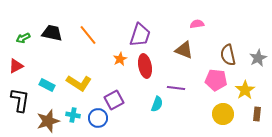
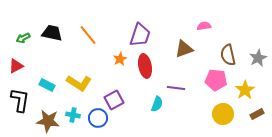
pink semicircle: moved 7 px right, 2 px down
brown triangle: moved 1 px up; rotated 42 degrees counterclockwise
brown rectangle: rotated 56 degrees clockwise
brown star: rotated 25 degrees clockwise
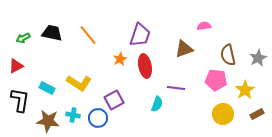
cyan rectangle: moved 3 px down
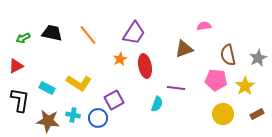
purple trapezoid: moved 6 px left, 2 px up; rotated 15 degrees clockwise
yellow star: moved 4 px up
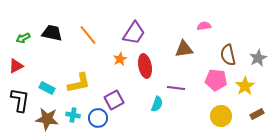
brown triangle: rotated 12 degrees clockwise
yellow L-shape: rotated 45 degrees counterclockwise
yellow circle: moved 2 px left, 2 px down
brown star: moved 1 px left, 2 px up
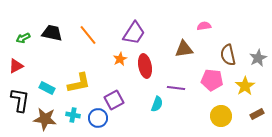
pink pentagon: moved 4 px left
brown star: moved 2 px left
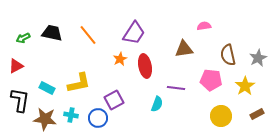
pink pentagon: moved 1 px left
cyan cross: moved 2 px left
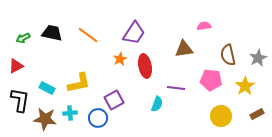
orange line: rotated 15 degrees counterclockwise
cyan cross: moved 1 px left, 2 px up; rotated 16 degrees counterclockwise
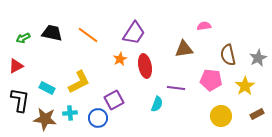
yellow L-shape: moved 1 px up; rotated 15 degrees counterclockwise
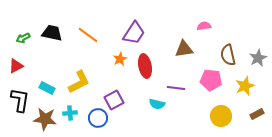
yellow star: rotated 12 degrees clockwise
cyan semicircle: rotated 84 degrees clockwise
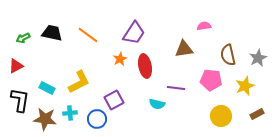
blue circle: moved 1 px left, 1 px down
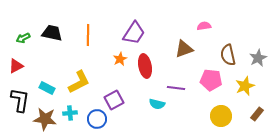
orange line: rotated 55 degrees clockwise
brown triangle: rotated 12 degrees counterclockwise
brown rectangle: rotated 24 degrees counterclockwise
